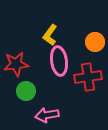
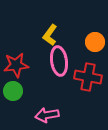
red star: moved 1 px down
red cross: rotated 20 degrees clockwise
green circle: moved 13 px left
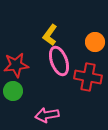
pink ellipse: rotated 12 degrees counterclockwise
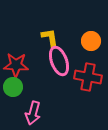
yellow L-shape: moved 3 px down; rotated 135 degrees clockwise
orange circle: moved 4 px left, 1 px up
red star: rotated 10 degrees clockwise
green circle: moved 4 px up
pink arrow: moved 14 px left, 2 px up; rotated 65 degrees counterclockwise
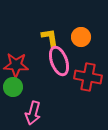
orange circle: moved 10 px left, 4 px up
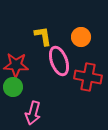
yellow L-shape: moved 7 px left, 2 px up
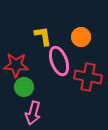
green circle: moved 11 px right
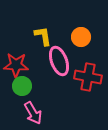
green circle: moved 2 px left, 1 px up
pink arrow: rotated 45 degrees counterclockwise
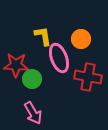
orange circle: moved 2 px down
pink ellipse: moved 3 px up
green circle: moved 10 px right, 7 px up
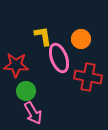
green circle: moved 6 px left, 12 px down
